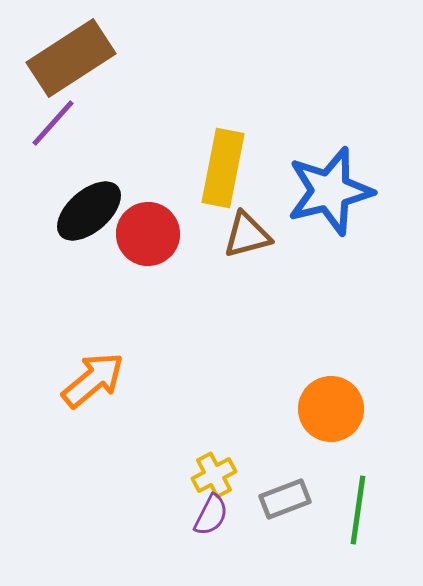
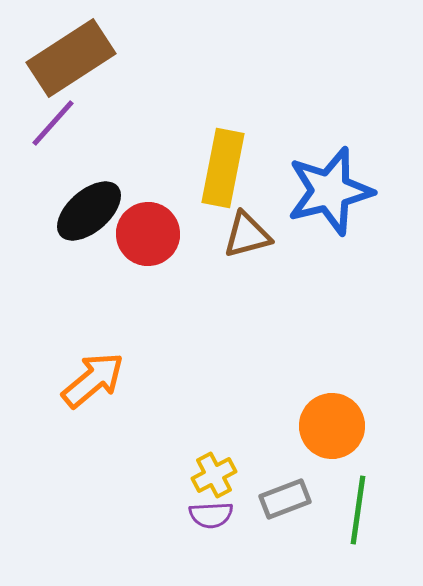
orange circle: moved 1 px right, 17 px down
purple semicircle: rotated 60 degrees clockwise
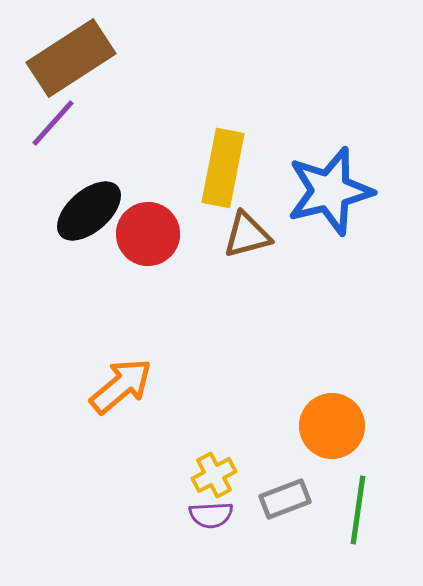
orange arrow: moved 28 px right, 6 px down
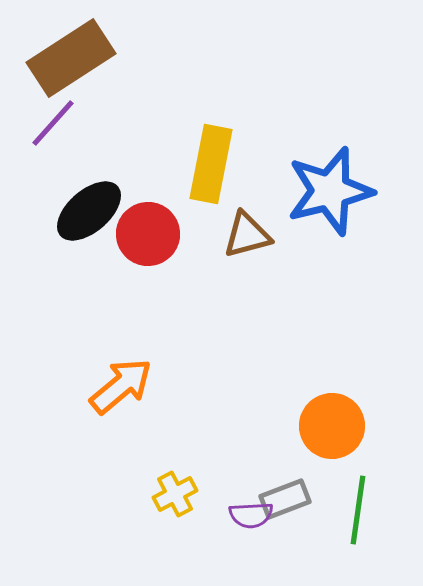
yellow rectangle: moved 12 px left, 4 px up
yellow cross: moved 39 px left, 19 px down
purple semicircle: moved 40 px right
